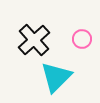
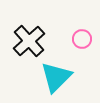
black cross: moved 5 px left, 1 px down
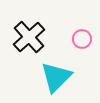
black cross: moved 4 px up
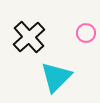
pink circle: moved 4 px right, 6 px up
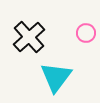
cyan triangle: rotated 8 degrees counterclockwise
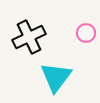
black cross: rotated 16 degrees clockwise
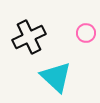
cyan triangle: rotated 24 degrees counterclockwise
